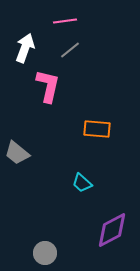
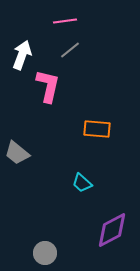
white arrow: moved 3 px left, 7 px down
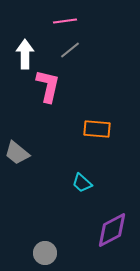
white arrow: moved 3 px right, 1 px up; rotated 20 degrees counterclockwise
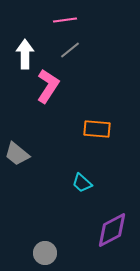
pink line: moved 1 px up
pink L-shape: rotated 20 degrees clockwise
gray trapezoid: moved 1 px down
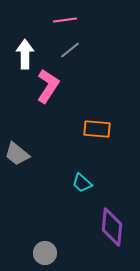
purple diamond: moved 3 px up; rotated 57 degrees counterclockwise
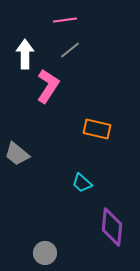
orange rectangle: rotated 8 degrees clockwise
